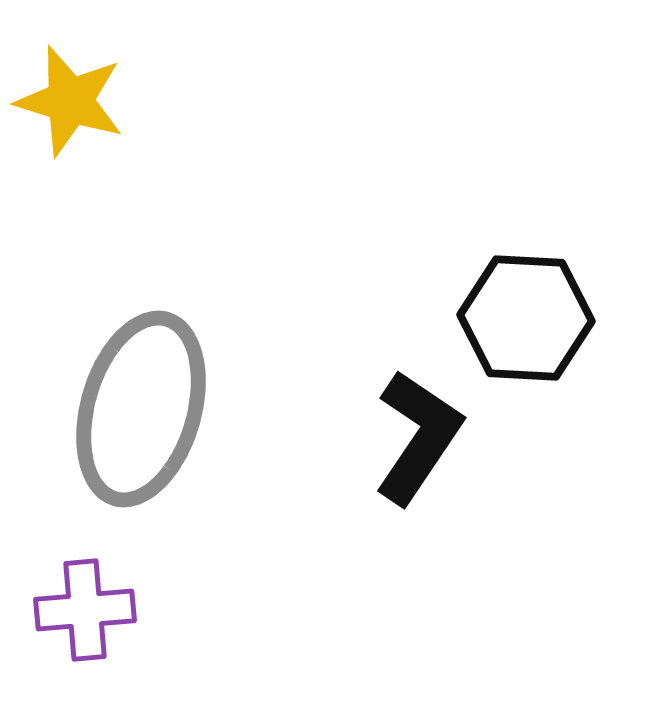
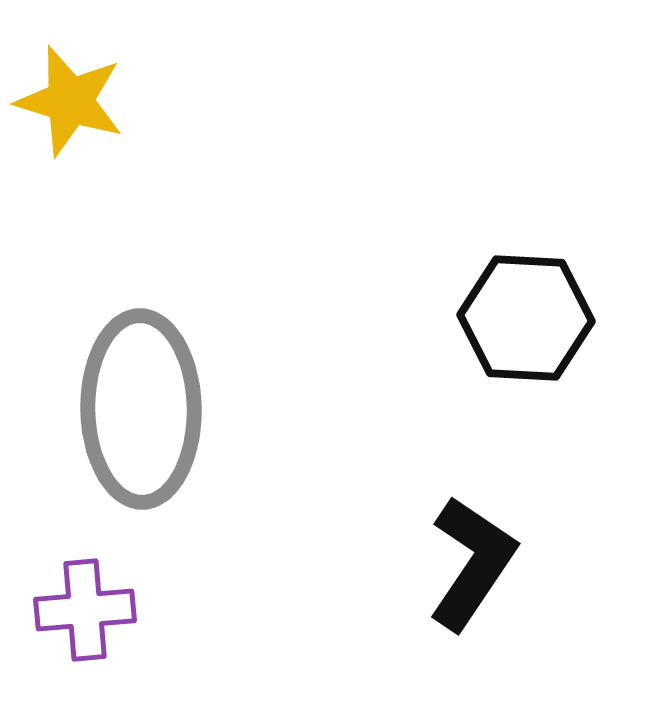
gray ellipse: rotated 17 degrees counterclockwise
black L-shape: moved 54 px right, 126 px down
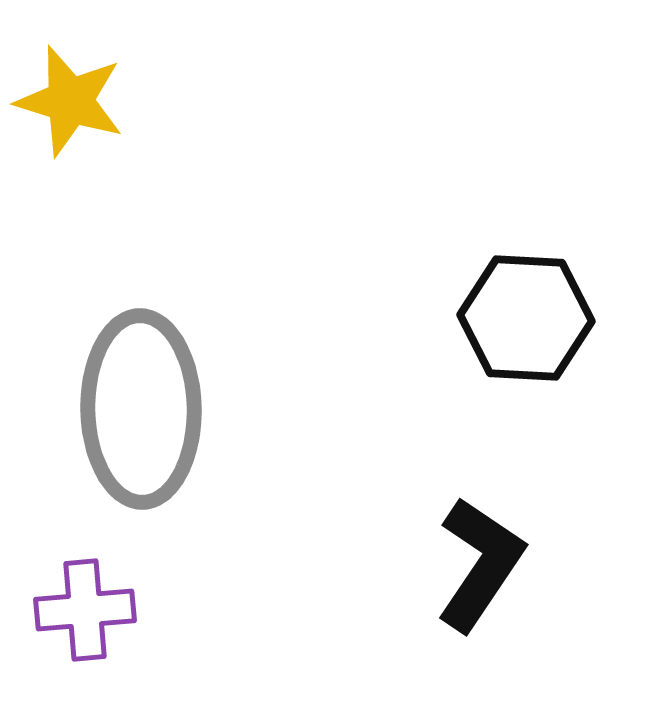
black L-shape: moved 8 px right, 1 px down
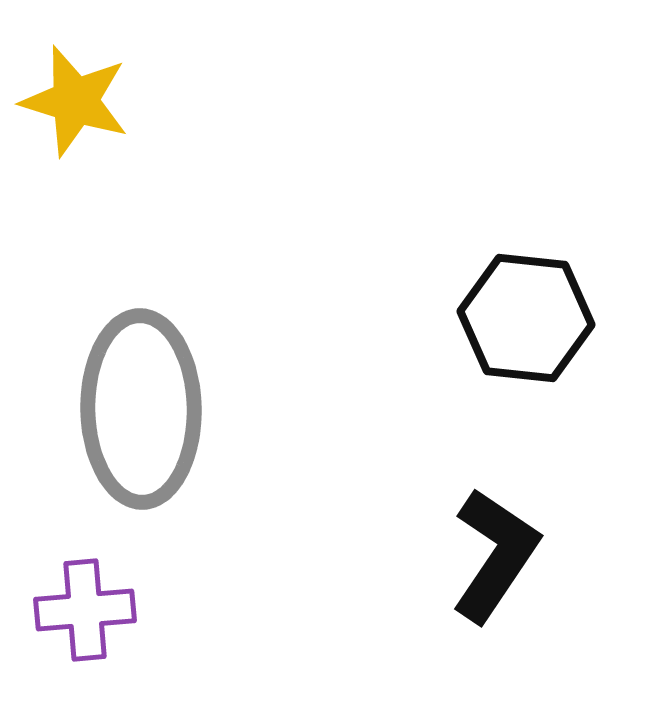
yellow star: moved 5 px right
black hexagon: rotated 3 degrees clockwise
black L-shape: moved 15 px right, 9 px up
